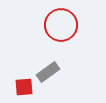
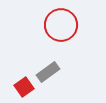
red square: rotated 30 degrees counterclockwise
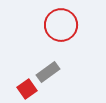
red square: moved 3 px right, 2 px down
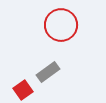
red square: moved 4 px left, 1 px down
